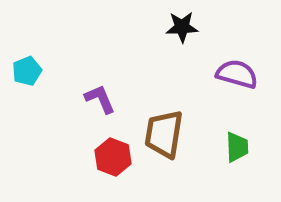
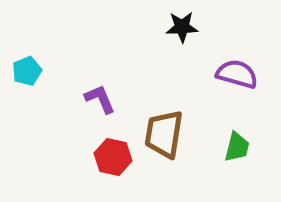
green trapezoid: rotated 16 degrees clockwise
red hexagon: rotated 9 degrees counterclockwise
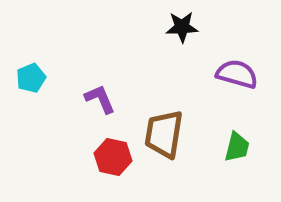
cyan pentagon: moved 4 px right, 7 px down
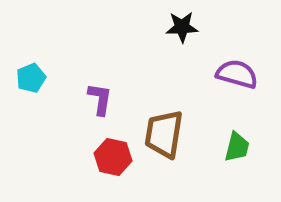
purple L-shape: rotated 32 degrees clockwise
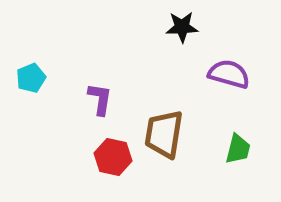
purple semicircle: moved 8 px left
green trapezoid: moved 1 px right, 2 px down
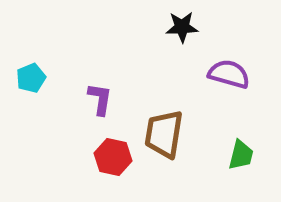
green trapezoid: moved 3 px right, 6 px down
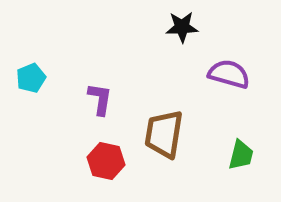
red hexagon: moved 7 px left, 4 px down
